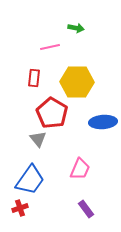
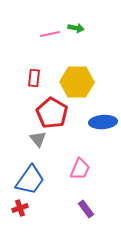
pink line: moved 13 px up
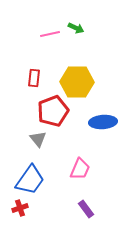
green arrow: rotated 14 degrees clockwise
red pentagon: moved 1 px right, 2 px up; rotated 20 degrees clockwise
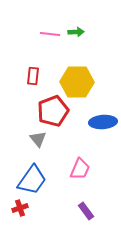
green arrow: moved 4 px down; rotated 28 degrees counterclockwise
pink line: rotated 18 degrees clockwise
red rectangle: moved 1 px left, 2 px up
blue trapezoid: moved 2 px right
purple rectangle: moved 2 px down
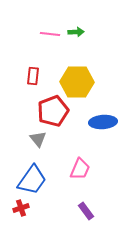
red cross: moved 1 px right
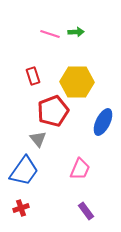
pink line: rotated 12 degrees clockwise
red rectangle: rotated 24 degrees counterclockwise
blue ellipse: rotated 60 degrees counterclockwise
blue trapezoid: moved 8 px left, 9 px up
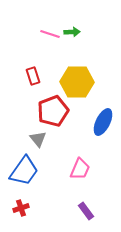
green arrow: moved 4 px left
